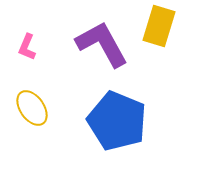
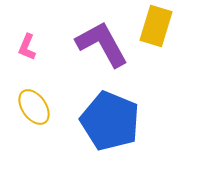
yellow rectangle: moved 3 px left
yellow ellipse: moved 2 px right, 1 px up
blue pentagon: moved 7 px left
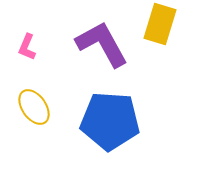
yellow rectangle: moved 4 px right, 2 px up
blue pentagon: rotated 18 degrees counterclockwise
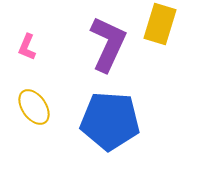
purple L-shape: moved 6 px right; rotated 54 degrees clockwise
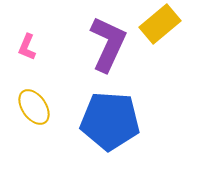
yellow rectangle: rotated 33 degrees clockwise
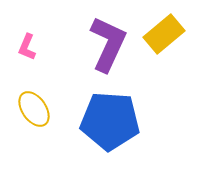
yellow rectangle: moved 4 px right, 10 px down
yellow ellipse: moved 2 px down
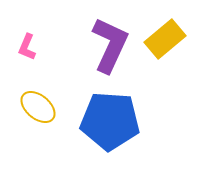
yellow rectangle: moved 1 px right, 5 px down
purple L-shape: moved 2 px right, 1 px down
yellow ellipse: moved 4 px right, 2 px up; rotated 15 degrees counterclockwise
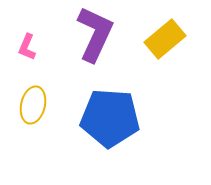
purple L-shape: moved 15 px left, 11 px up
yellow ellipse: moved 5 px left, 2 px up; rotated 63 degrees clockwise
blue pentagon: moved 3 px up
